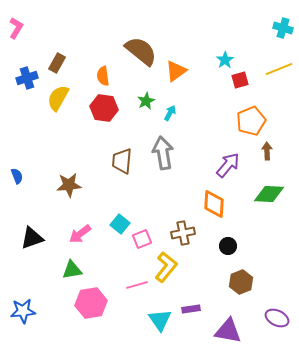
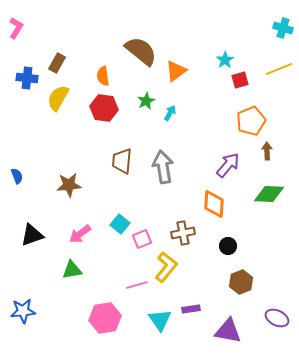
blue cross: rotated 25 degrees clockwise
gray arrow: moved 14 px down
black triangle: moved 3 px up
pink hexagon: moved 14 px right, 15 px down
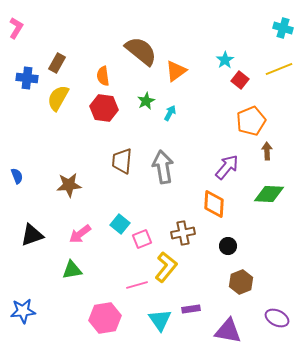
red square: rotated 36 degrees counterclockwise
purple arrow: moved 1 px left, 2 px down
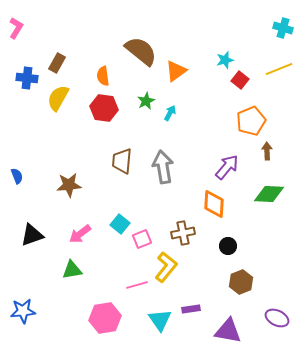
cyan star: rotated 18 degrees clockwise
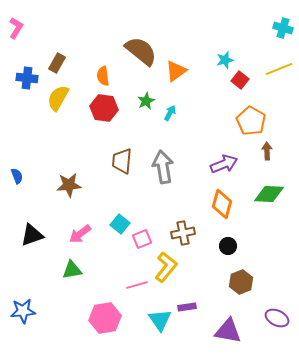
orange pentagon: rotated 20 degrees counterclockwise
purple arrow: moved 3 px left, 3 px up; rotated 28 degrees clockwise
orange diamond: moved 8 px right; rotated 12 degrees clockwise
purple rectangle: moved 4 px left, 2 px up
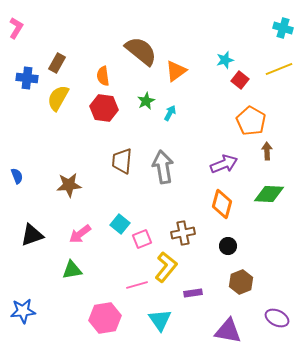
purple rectangle: moved 6 px right, 14 px up
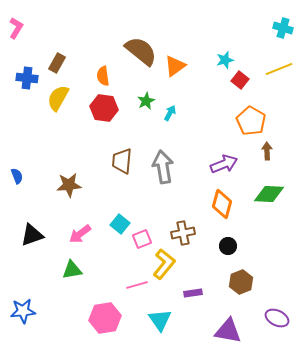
orange triangle: moved 1 px left, 5 px up
yellow L-shape: moved 2 px left, 3 px up
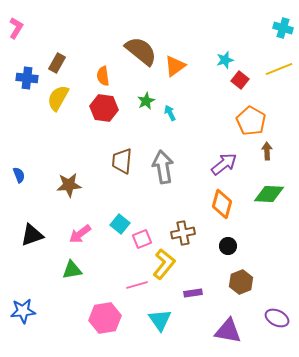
cyan arrow: rotated 56 degrees counterclockwise
purple arrow: rotated 16 degrees counterclockwise
blue semicircle: moved 2 px right, 1 px up
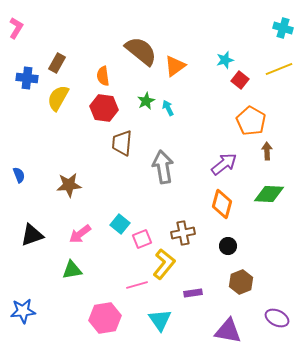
cyan arrow: moved 2 px left, 5 px up
brown trapezoid: moved 18 px up
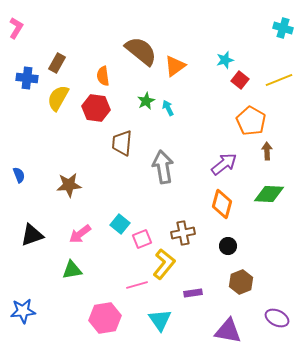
yellow line: moved 11 px down
red hexagon: moved 8 px left
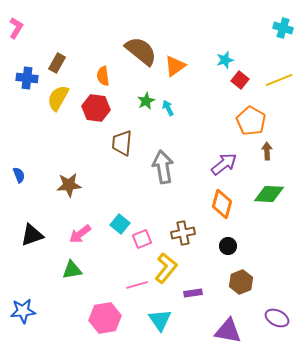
yellow L-shape: moved 2 px right, 4 px down
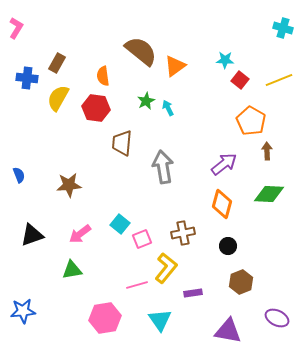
cyan star: rotated 18 degrees clockwise
